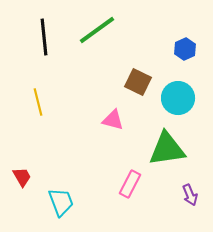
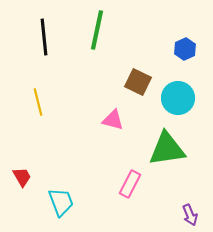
green line: rotated 42 degrees counterclockwise
purple arrow: moved 20 px down
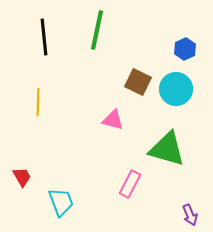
cyan circle: moved 2 px left, 9 px up
yellow line: rotated 16 degrees clockwise
green triangle: rotated 24 degrees clockwise
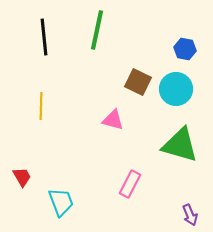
blue hexagon: rotated 25 degrees counterclockwise
yellow line: moved 3 px right, 4 px down
green triangle: moved 13 px right, 4 px up
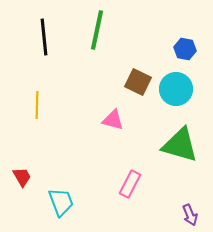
yellow line: moved 4 px left, 1 px up
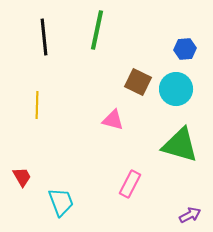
blue hexagon: rotated 15 degrees counterclockwise
purple arrow: rotated 95 degrees counterclockwise
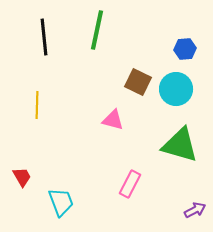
purple arrow: moved 5 px right, 5 px up
